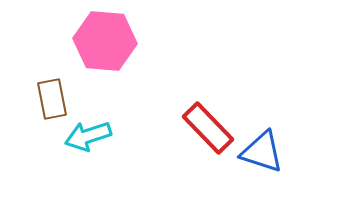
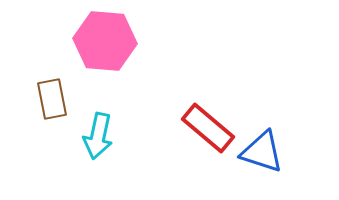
red rectangle: rotated 6 degrees counterclockwise
cyan arrow: moved 10 px right; rotated 60 degrees counterclockwise
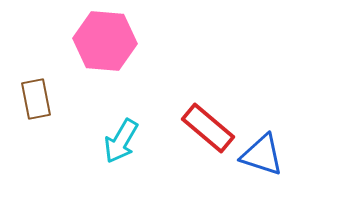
brown rectangle: moved 16 px left
cyan arrow: moved 23 px right, 5 px down; rotated 18 degrees clockwise
blue triangle: moved 3 px down
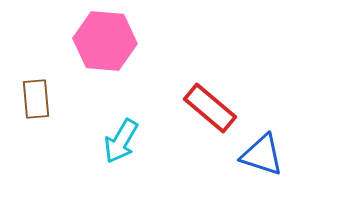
brown rectangle: rotated 6 degrees clockwise
red rectangle: moved 2 px right, 20 px up
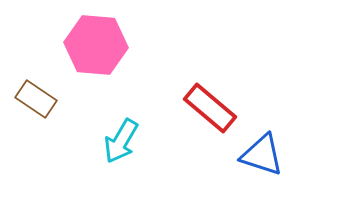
pink hexagon: moved 9 px left, 4 px down
brown rectangle: rotated 51 degrees counterclockwise
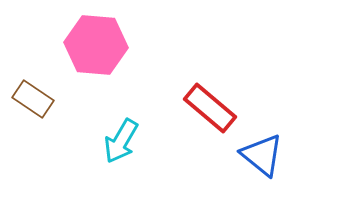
brown rectangle: moved 3 px left
blue triangle: rotated 21 degrees clockwise
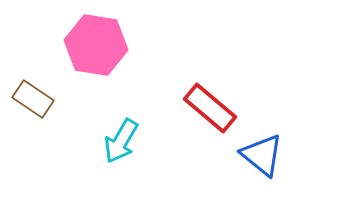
pink hexagon: rotated 4 degrees clockwise
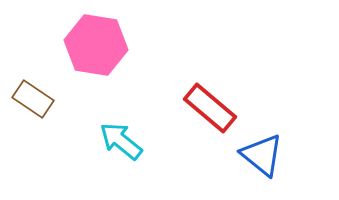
cyan arrow: rotated 99 degrees clockwise
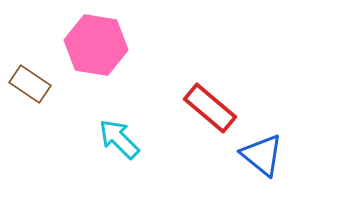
brown rectangle: moved 3 px left, 15 px up
cyan arrow: moved 2 px left, 2 px up; rotated 6 degrees clockwise
